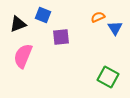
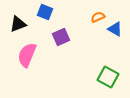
blue square: moved 2 px right, 3 px up
blue triangle: moved 1 px down; rotated 28 degrees counterclockwise
purple square: rotated 18 degrees counterclockwise
pink semicircle: moved 4 px right, 1 px up
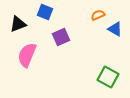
orange semicircle: moved 2 px up
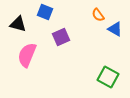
orange semicircle: rotated 104 degrees counterclockwise
black triangle: rotated 36 degrees clockwise
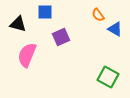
blue square: rotated 21 degrees counterclockwise
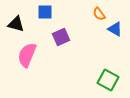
orange semicircle: moved 1 px right, 1 px up
black triangle: moved 2 px left
green square: moved 3 px down
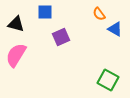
pink semicircle: moved 11 px left; rotated 10 degrees clockwise
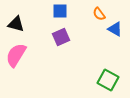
blue square: moved 15 px right, 1 px up
